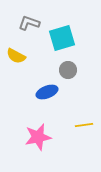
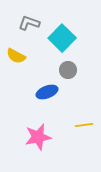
cyan square: rotated 28 degrees counterclockwise
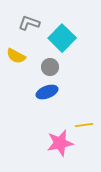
gray circle: moved 18 px left, 3 px up
pink star: moved 22 px right, 6 px down
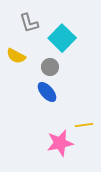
gray L-shape: rotated 125 degrees counterclockwise
blue ellipse: rotated 70 degrees clockwise
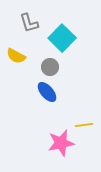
pink star: moved 1 px right
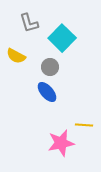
yellow line: rotated 12 degrees clockwise
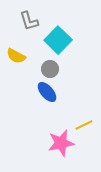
gray L-shape: moved 2 px up
cyan square: moved 4 px left, 2 px down
gray circle: moved 2 px down
yellow line: rotated 30 degrees counterclockwise
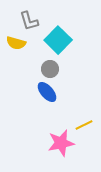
yellow semicircle: moved 13 px up; rotated 12 degrees counterclockwise
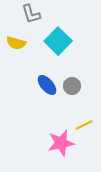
gray L-shape: moved 2 px right, 7 px up
cyan square: moved 1 px down
gray circle: moved 22 px right, 17 px down
blue ellipse: moved 7 px up
